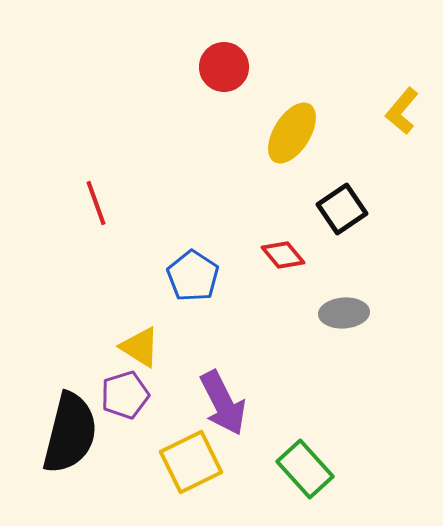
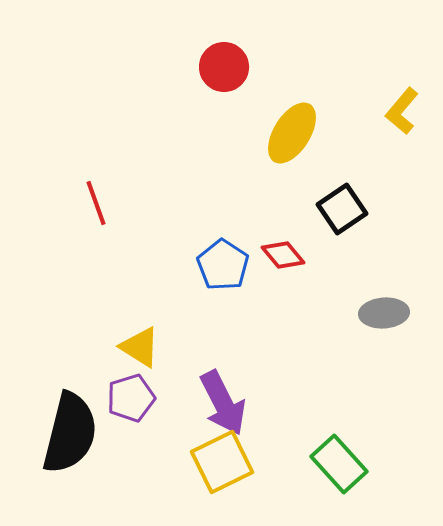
blue pentagon: moved 30 px right, 11 px up
gray ellipse: moved 40 px right
purple pentagon: moved 6 px right, 3 px down
yellow square: moved 31 px right
green rectangle: moved 34 px right, 5 px up
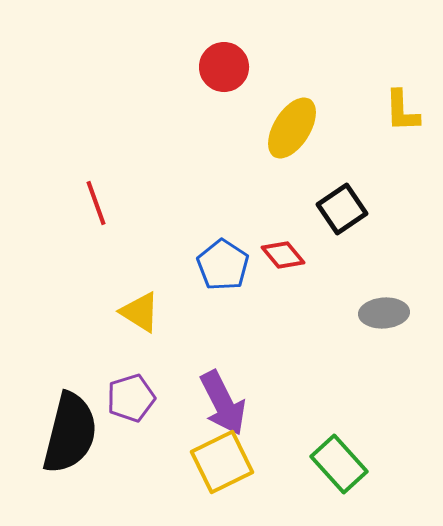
yellow L-shape: rotated 42 degrees counterclockwise
yellow ellipse: moved 5 px up
yellow triangle: moved 35 px up
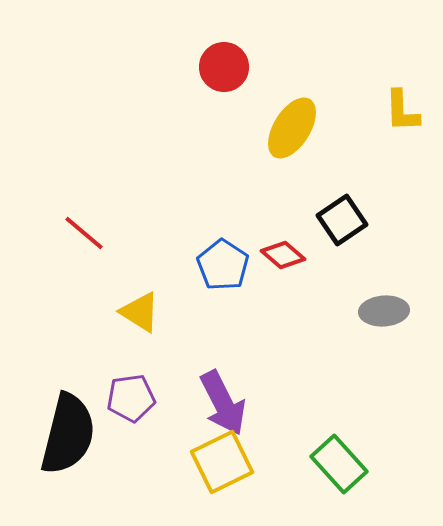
red line: moved 12 px left, 30 px down; rotated 30 degrees counterclockwise
black square: moved 11 px down
red diamond: rotated 9 degrees counterclockwise
gray ellipse: moved 2 px up
purple pentagon: rotated 9 degrees clockwise
black semicircle: moved 2 px left, 1 px down
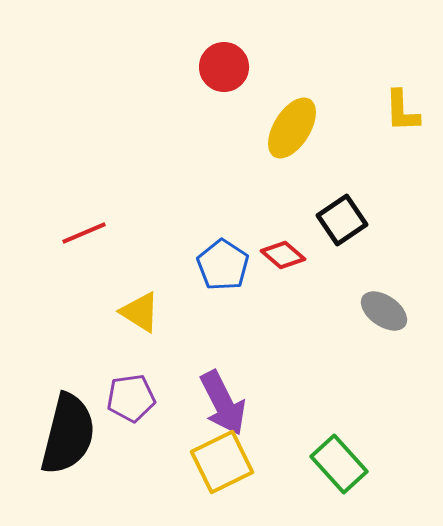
red line: rotated 63 degrees counterclockwise
gray ellipse: rotated 39 degrees clockwise
